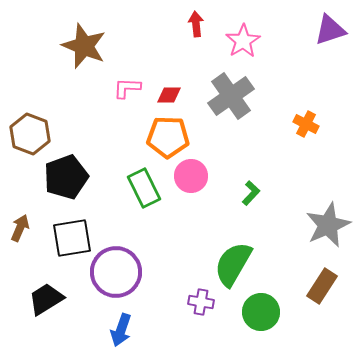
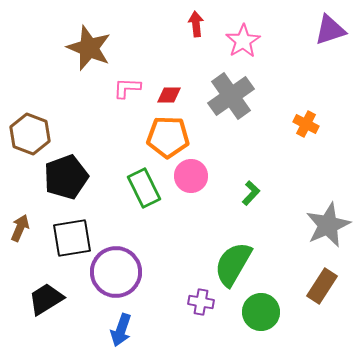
brown star: moved 5 px right, 2 px down
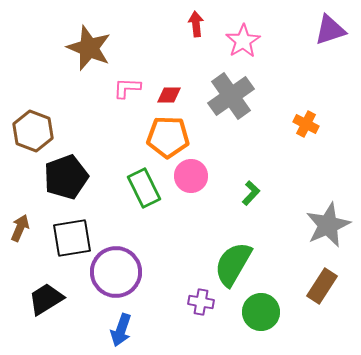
brown hexagon: moved 3 px right, 3 px up
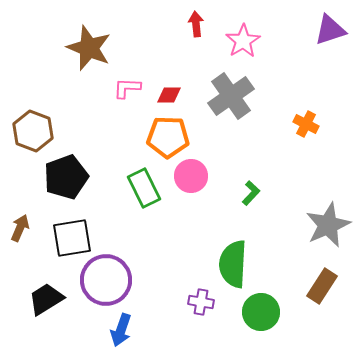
green semicircle: rotated 27 degrees counterclockwise
purple circle: moved 10 px left, 8 px down
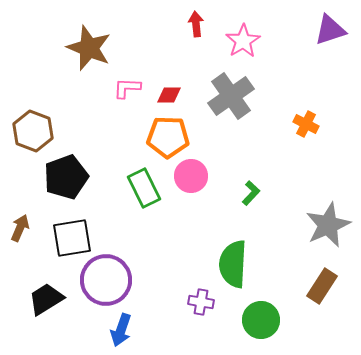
green circle: moved 8 px down
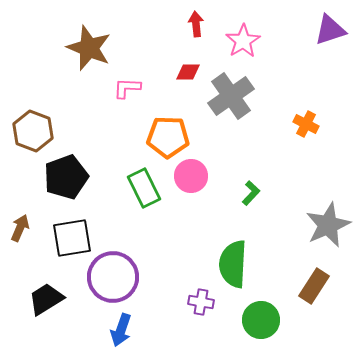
red diamond: moved 19 px right, 23 px up
purple circle: moved 7 px right, 3 px up
brown rectangle: moved 8 px left
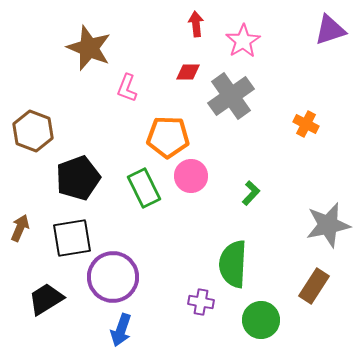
pink L-shape: rotated 72 degrees counterclockwise
black pentagon: moved 12 px right, 1 px down
gray star: rotated 12 degrees clockwise
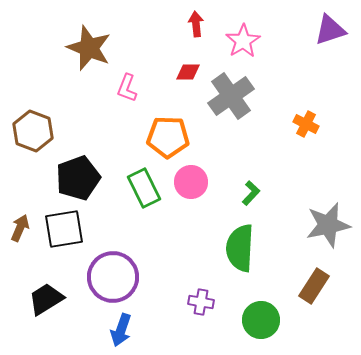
pink circle: moved 6 px down
black square: moved 8 px left, 9 px up
green semicircle: moved 7 px right, 16 px up
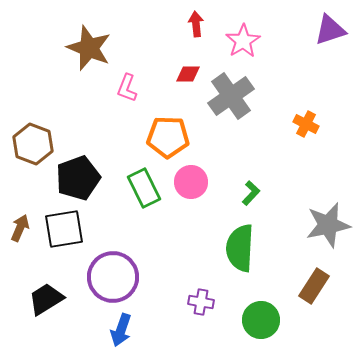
red diamond: moved 2 px down
brown hexagon: moved 13 px down
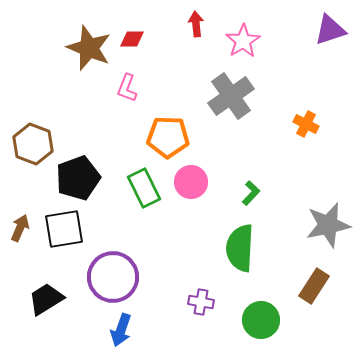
red diamond: moved 56 px left, 35 px up
